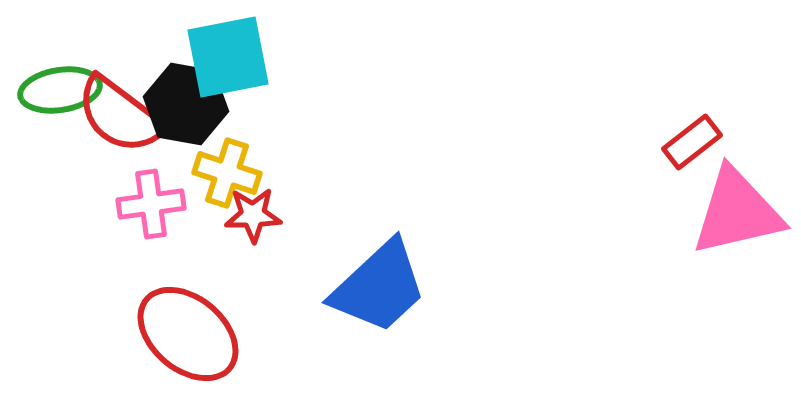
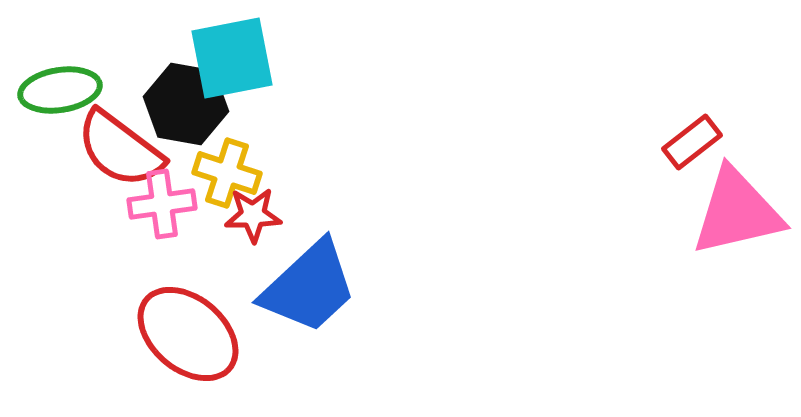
cyan square: moved 4 px right, 1 px down
red semicircle: moved 34 px down
pink cross: moved 11 px right
blue trapezoid: moved 70 px left
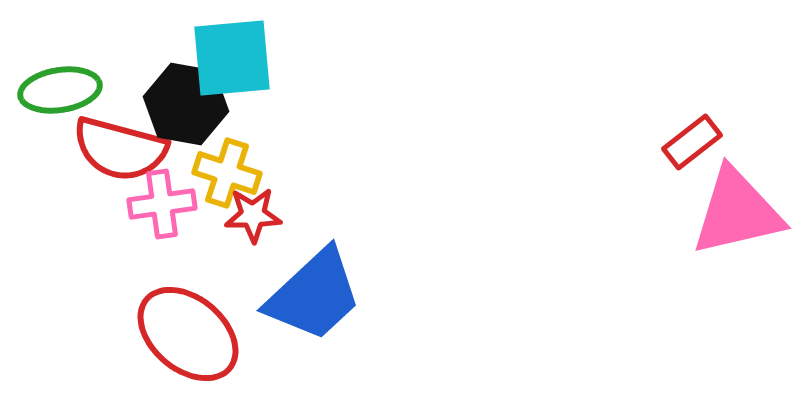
cyan square: rotated 6 degrees clockwise
red semicircle: rotated 22 degrees counterclockwise
blue trapezoid: moved 5 px right, 8 px down
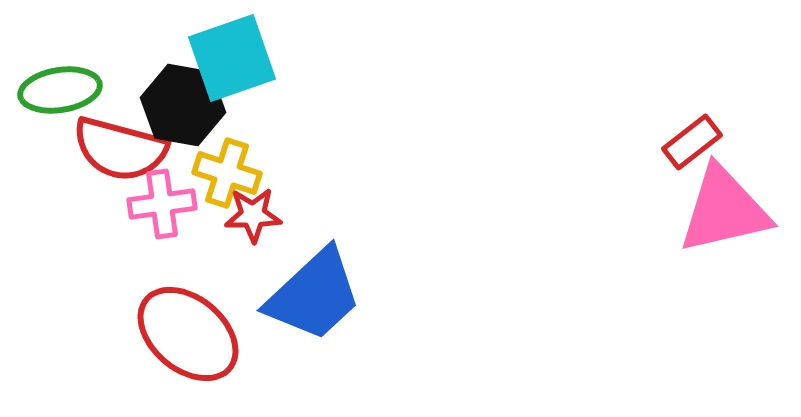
cyan square: rotated 14 degrees counterclockwise
black hexagon: moved 3 px left, 1 px down
pink triangle: moved 13 px left, 2 px up
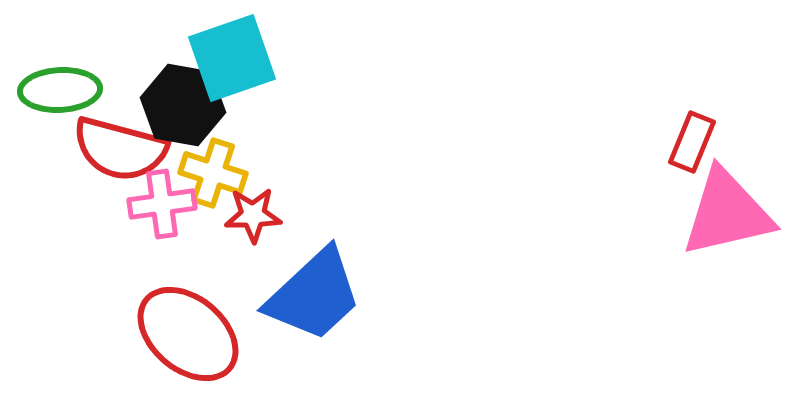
green ellipse: rotated 6 degrees clockwise
red rectangle: rotated 30 degrees counterclockwise
yellow cross: moved 14 px left
pink triangle: moved 3 px right, 3 px down
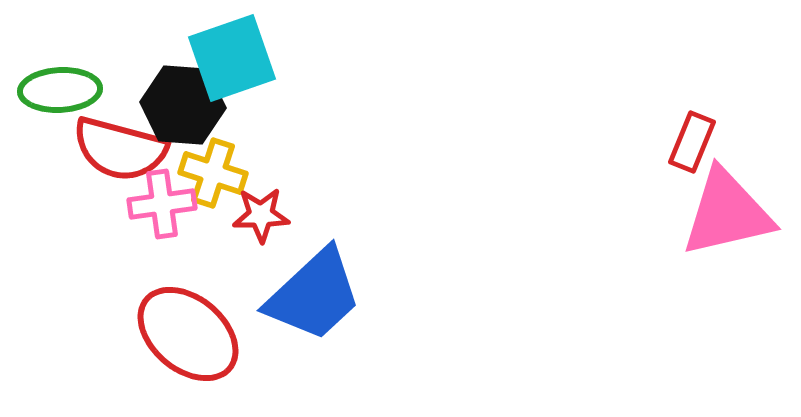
black hexagon: rotated 6 degrees counterclockwise
red star: moved 8 px right
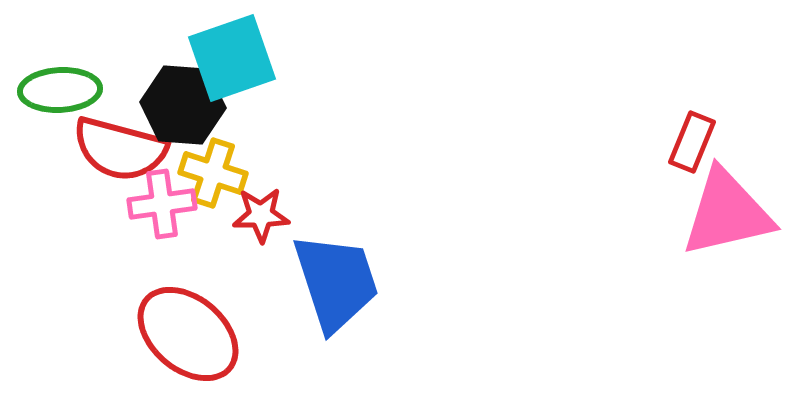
blue trapezoid: moved 22 px right, 13 px up; rotated 65 degrees counterclockwise
